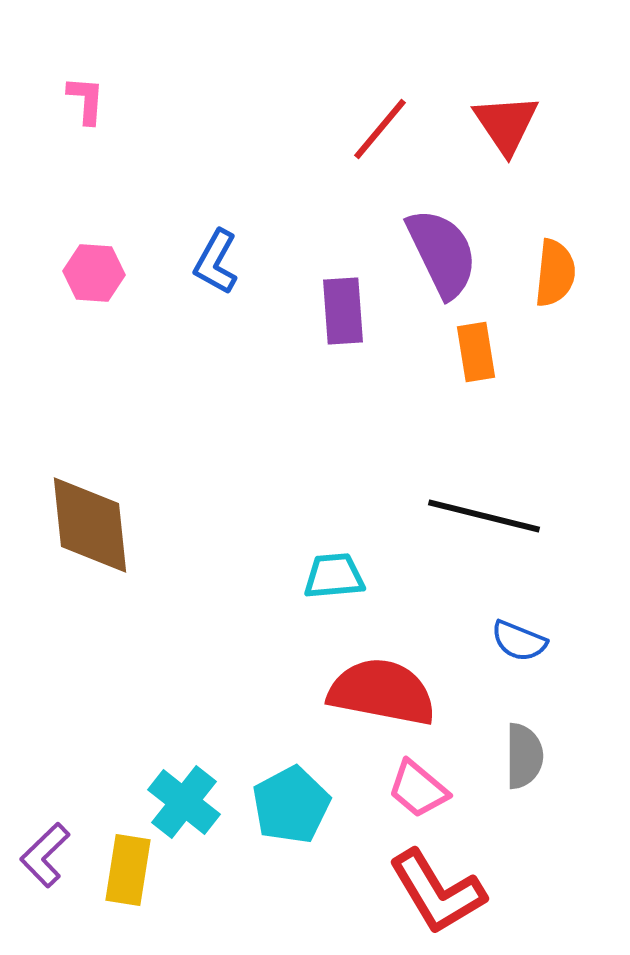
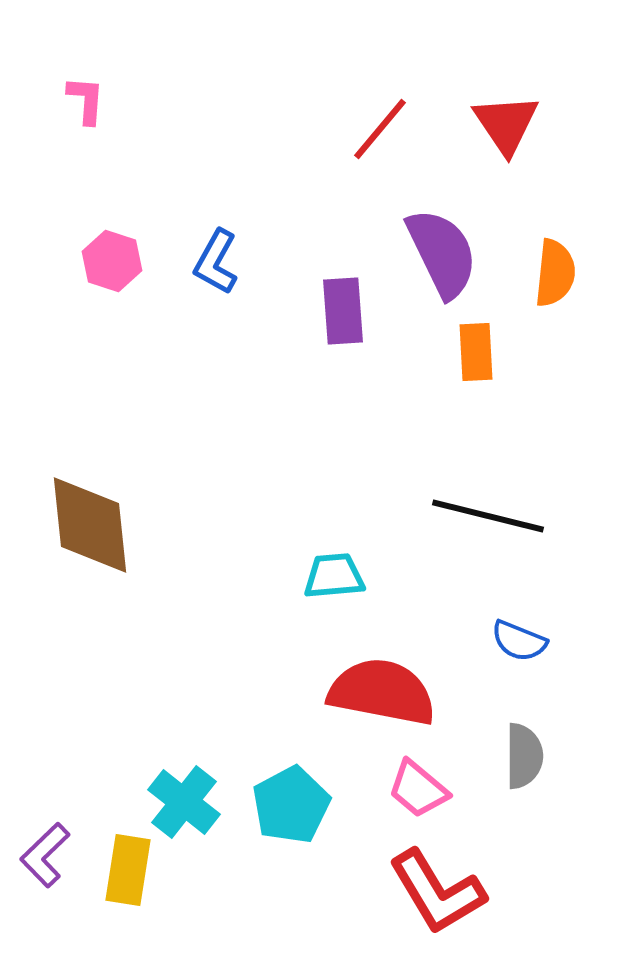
pink hexagon: moved 18 px right, 12 px up; rotated 14 degrees clockwise
orange rectangle: rotated 6 degrees clockwise
black line: moved 4 px right
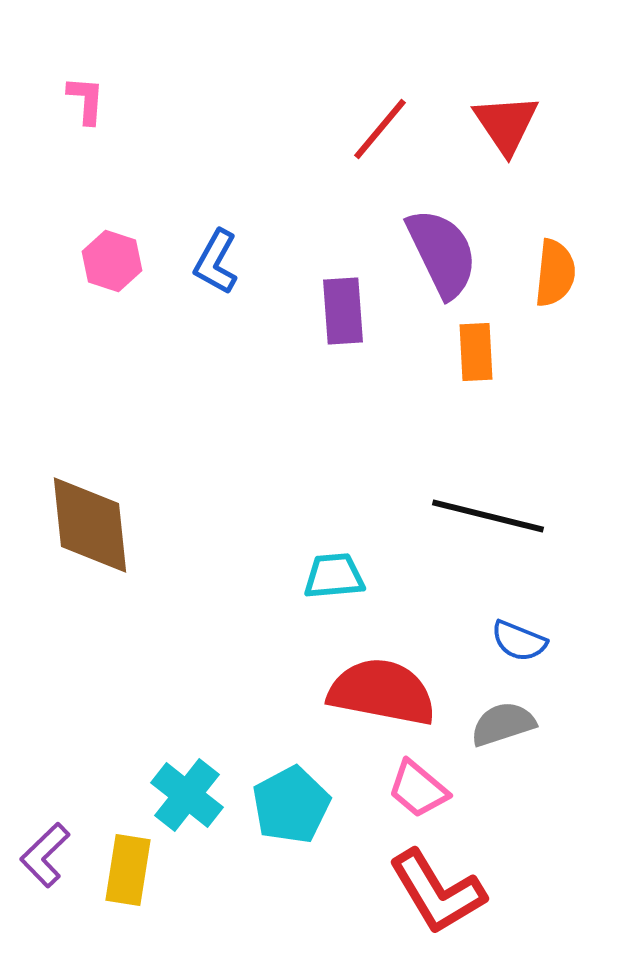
gray semicircle: moved 21 px left, 32 px up; rotated 108 degrees counterclockwise
cyan cross: moved 3 px right, 7 px up
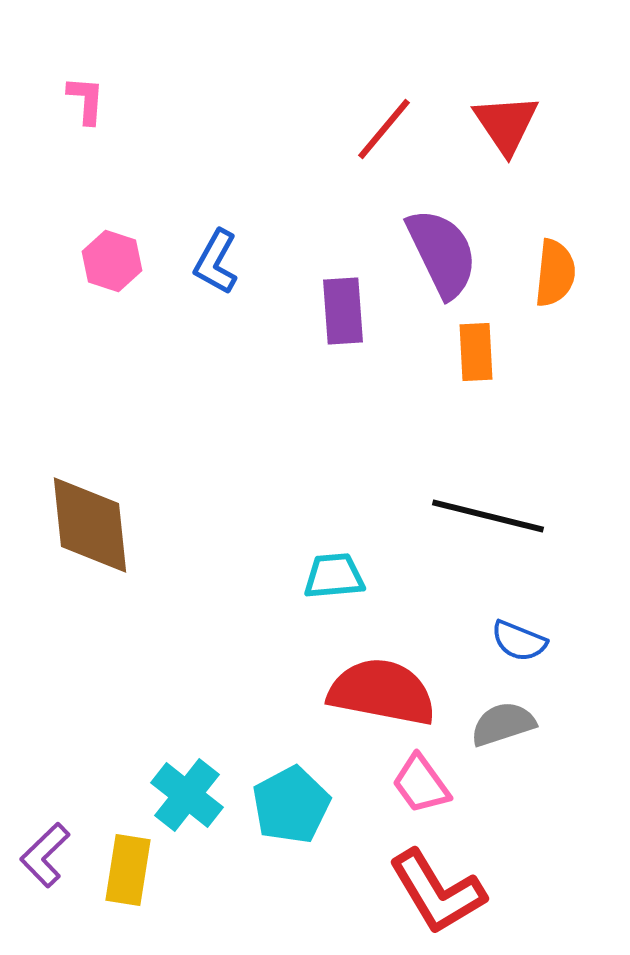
red line: moved 4 px right
pink trapezoid: moved 3 px right, 5 px up; rotated 14 degrees clockwise
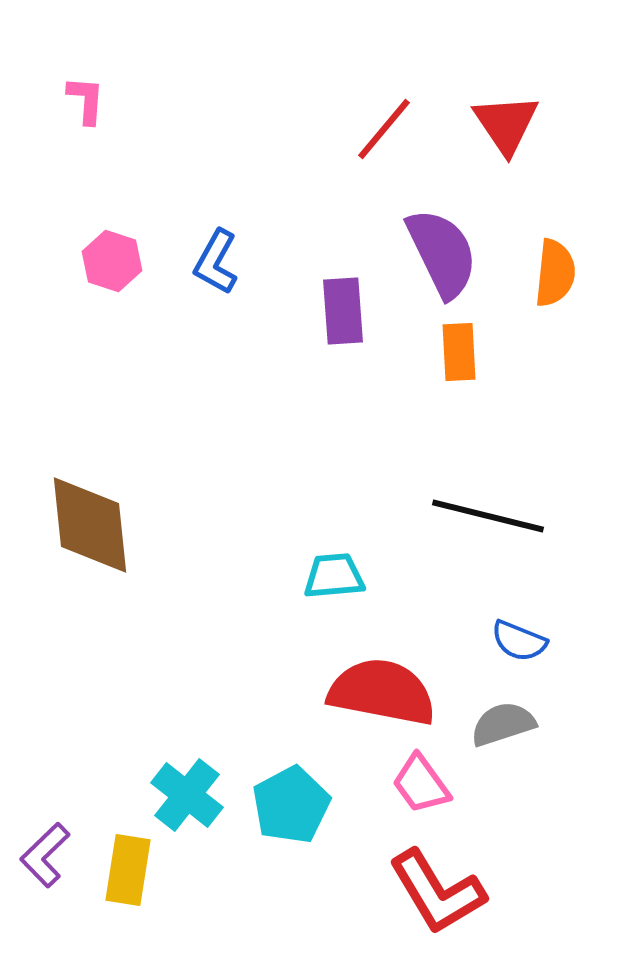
orange rectangle: moved 17 px left
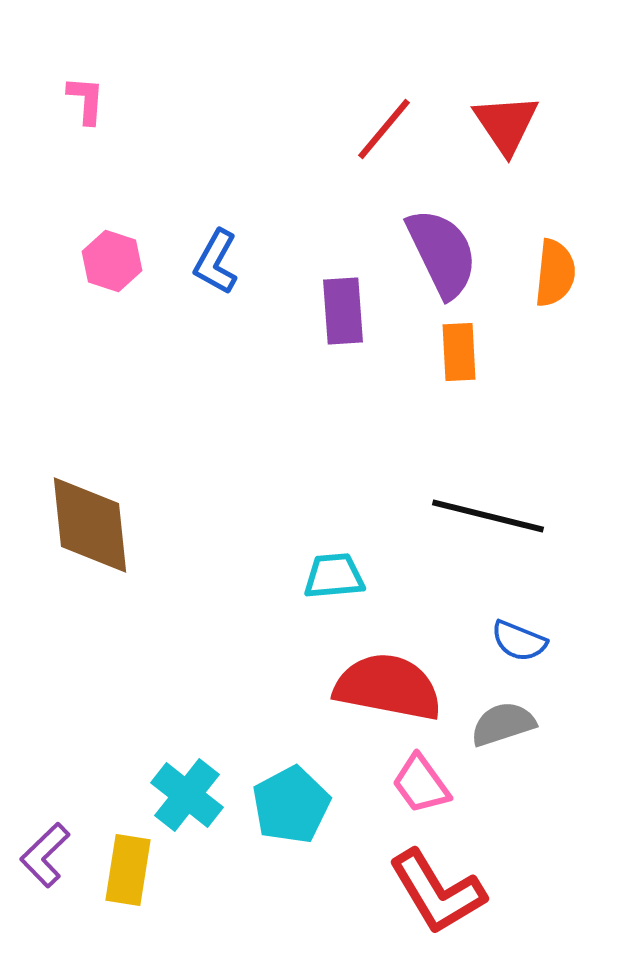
red semicircle: moved 6 px right, 5 px up
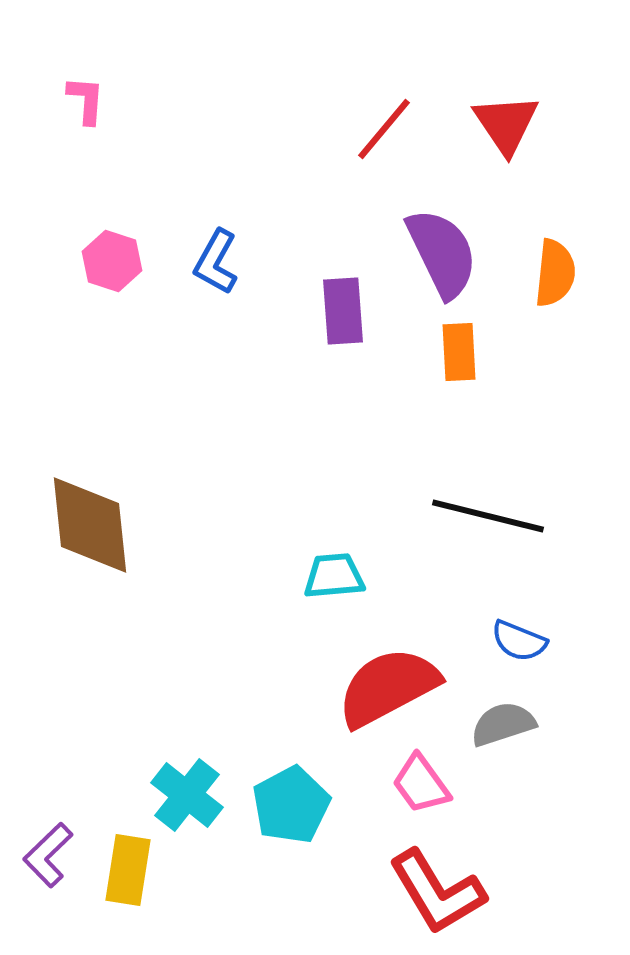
red semicircle: rotated 39 degrees counterclockwise
purple L-shape: moved 3 px right
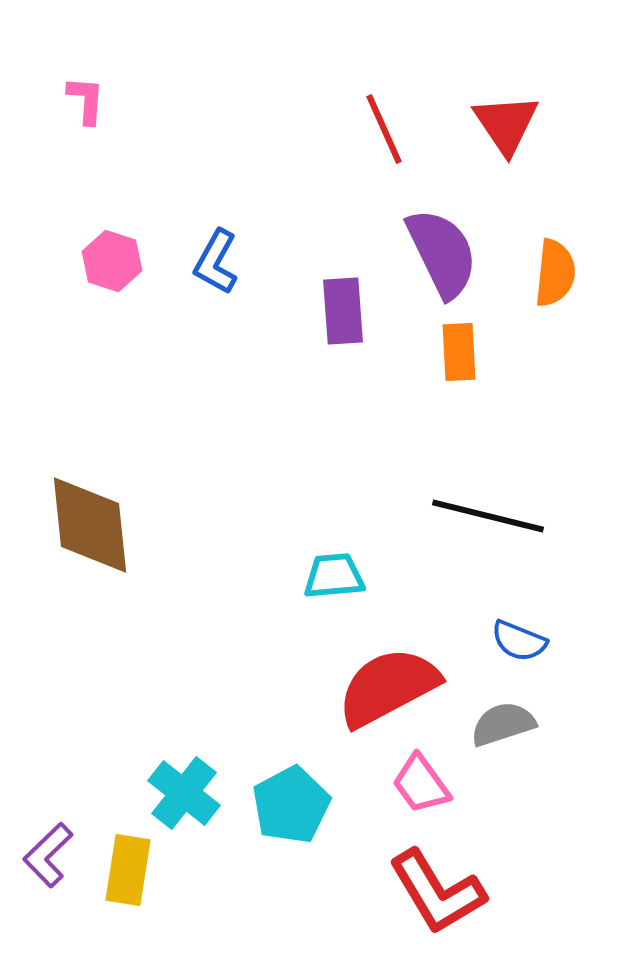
red line: rotated 64 degrees counterclockwise
cyan cross: moved 3 px left, 2 px up
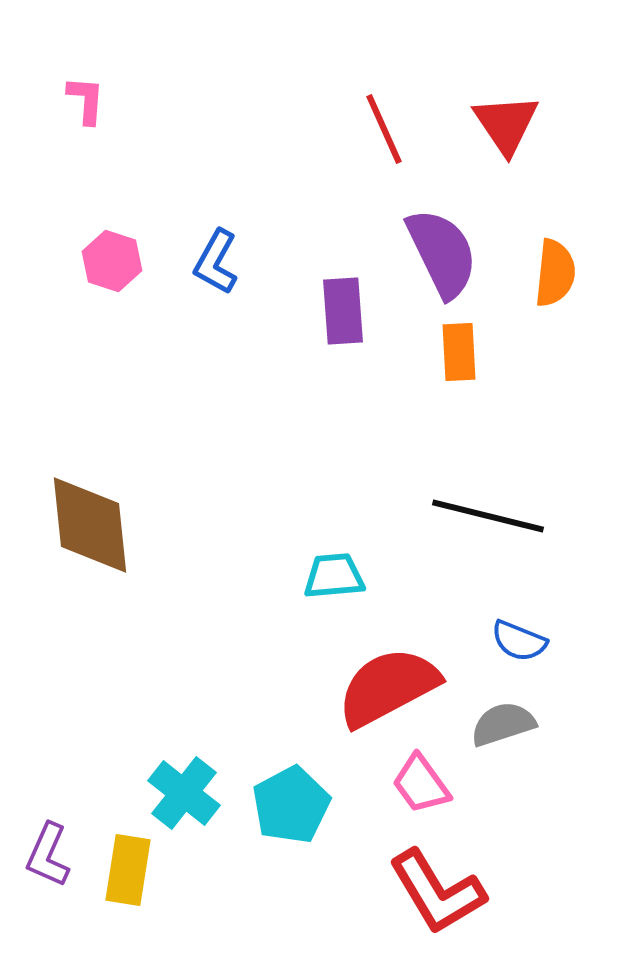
purple L-shape: rotated 22 degrees counterclockwise
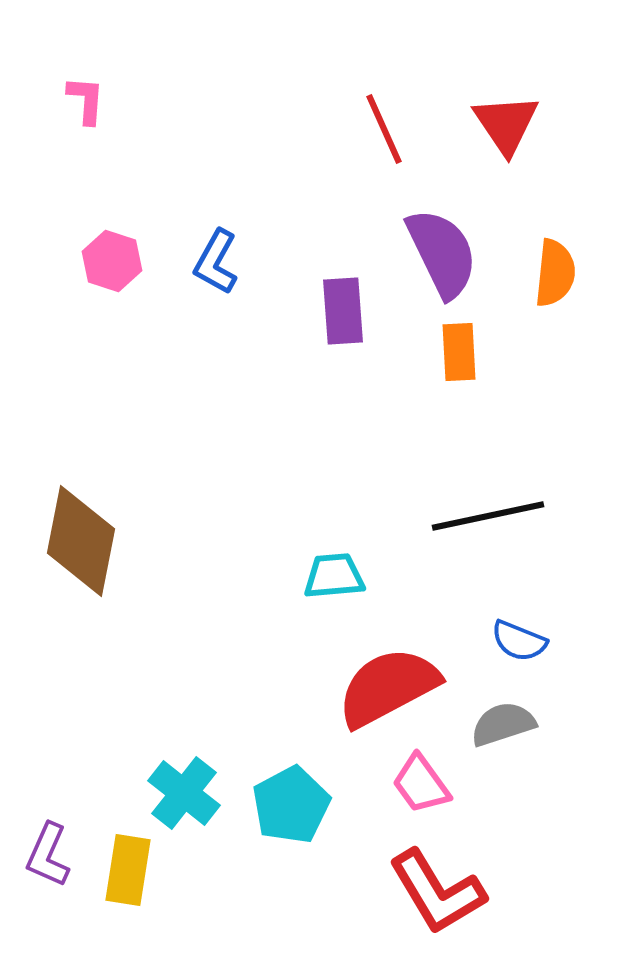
black line: rotated 26 degrees counterclockwise
brown diamond: moved 9 px left, 16 px down; rotated 17 degrees clockwise
